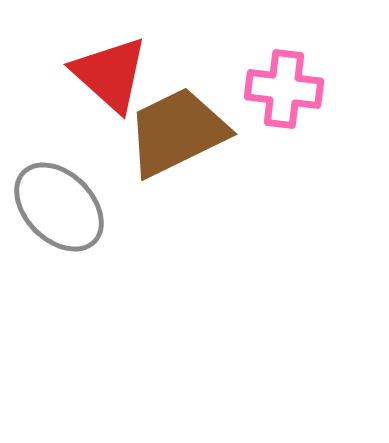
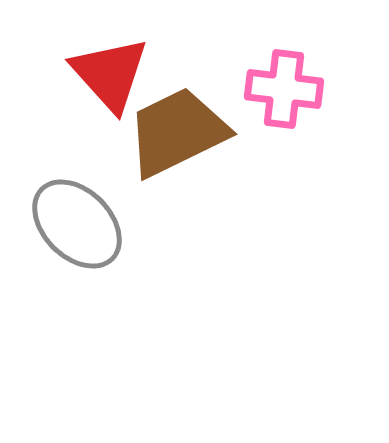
red triangle: rotated 6 degrees clockwise
gray ellipse: moved 18 px right, 17 px down
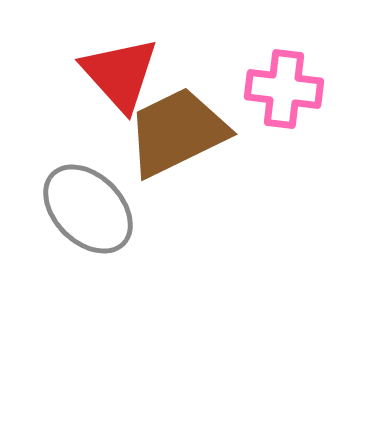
red triangle: moved 10 px right
gray ellipse: moved 11 px right, 15 px up
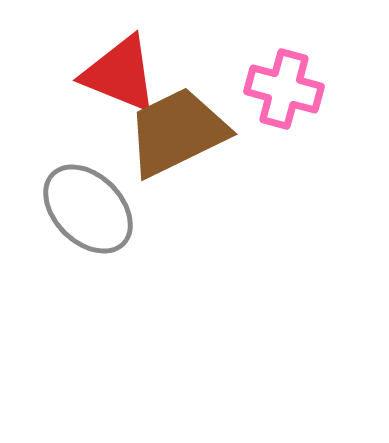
red triangle: rotated 26 degrees counterclockwise
pink cross: rotated 8 degrees clockwise
